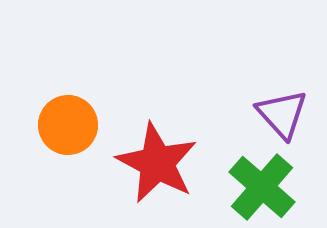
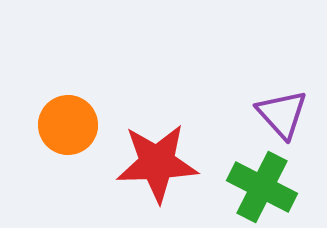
red star: rotated 30 degrees counterclockwise
green cross: rotated 14 degrees counterclockwise
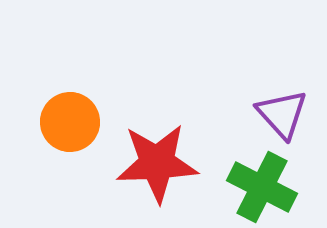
orange circle: moved 2 px right, 3 px up
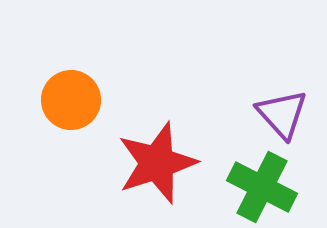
orange circle: moved 1 px right, 22 px up
red star: rotated 16 degrees counterclockwise
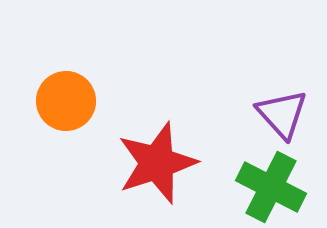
orange circle: moved 5 px left, 1 px down
green cross: moved 9 px right
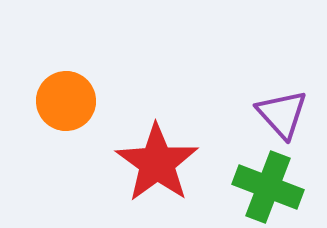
red star: rotated 18 degrees counterclockwise
green cross: moved 3 px left; rotated 6 degrees counterclockwise
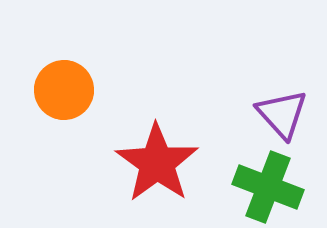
orange circle: moved 2 px left, 11 px up
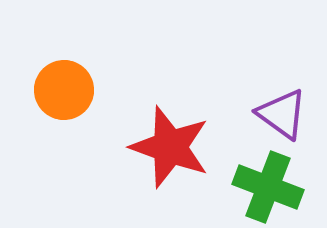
purple triangle: rotated 12 degrees counterclockwise
red star: moved 13 px right, 16 px up; rotated 16 degrees counterclockwise
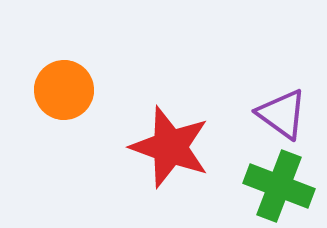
green cross: moved 11 px right, 1 px up
